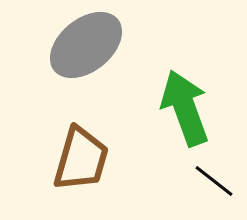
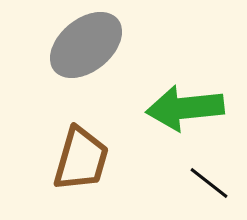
green arrow: rotated 76 degrees counterclockwise
black line: moved 5 px left, 2 px down
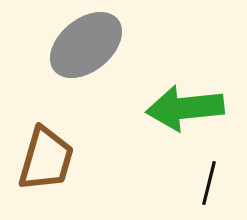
brown trapezoid: moved 35 px left
black line: rotated 66 degrees clockwise
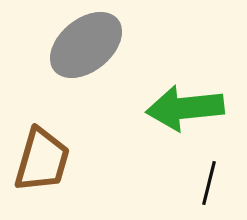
brown trapezoid: moved 4 px left, 1 px down
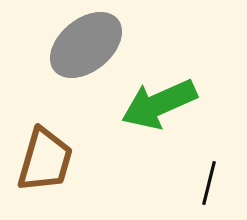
green arrow: moved 26 px left, 4 px up; rotated 18 degrees counterclockwise
brown trapezoid: moved 3 px right
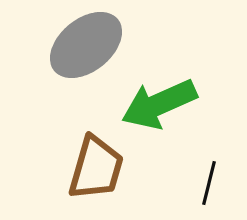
brown trapezoid: moved 51 px right, 8 px down
